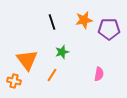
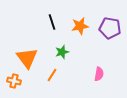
orange star: moved 4 px left, 6 px down
purple pentagon: moved 1 px right, 1 px up; rotated 10 degrees clockwise
orange triangle: moved 2 px up
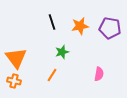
orange triangle: moved 11 px left
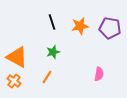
green star: moved 9 px left
orange triangle: moved 1 px right, 1 px up; rotated 25 degrees counterclockwise
orange line: moved 5 px left, 2 px down
orange cross: rotated 24 degrees clockwise
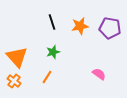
orange triangle: rotated 20 degrees clockwise
pink semicircle: rotated 64 degrees counterclockwise
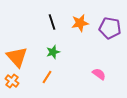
orange star: moved 3 px up
orange cross: moved 2 px left
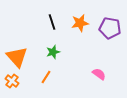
orange line: moved 1 px left
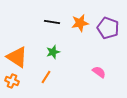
black line: rotated 63 degrees counterclockwise
purple pentagon: moved 2 px left; rotated 10 degrees clockwise
orange triangle: rotated 15 degrees counterclockwise
pink semicircle: moved 2 px up
orange cross: rotated 16 degrees counterclockwise
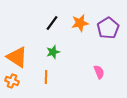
black line: moved 1 px down; rotated 63 degrees counterclockwise
purple pentagon: rotated 20 degrees clockwise
pink semicircle: rotated 32 degrees clockwise
orange line: rotated 32 degrees counterclockwise
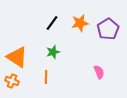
purple pentagon: moved 1 px down
